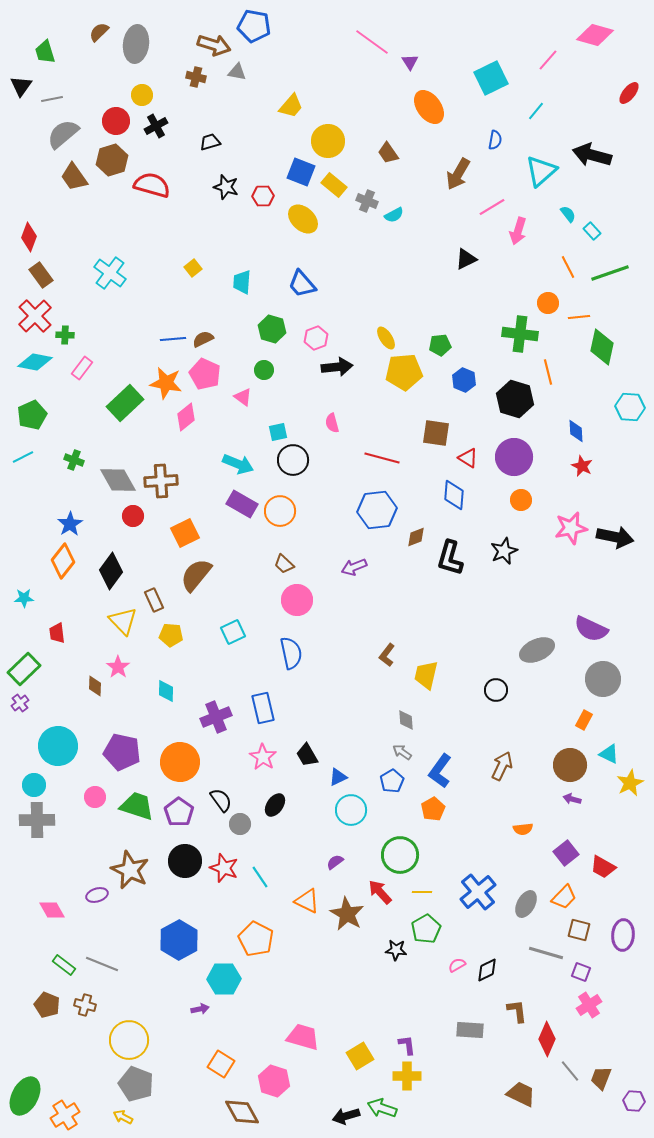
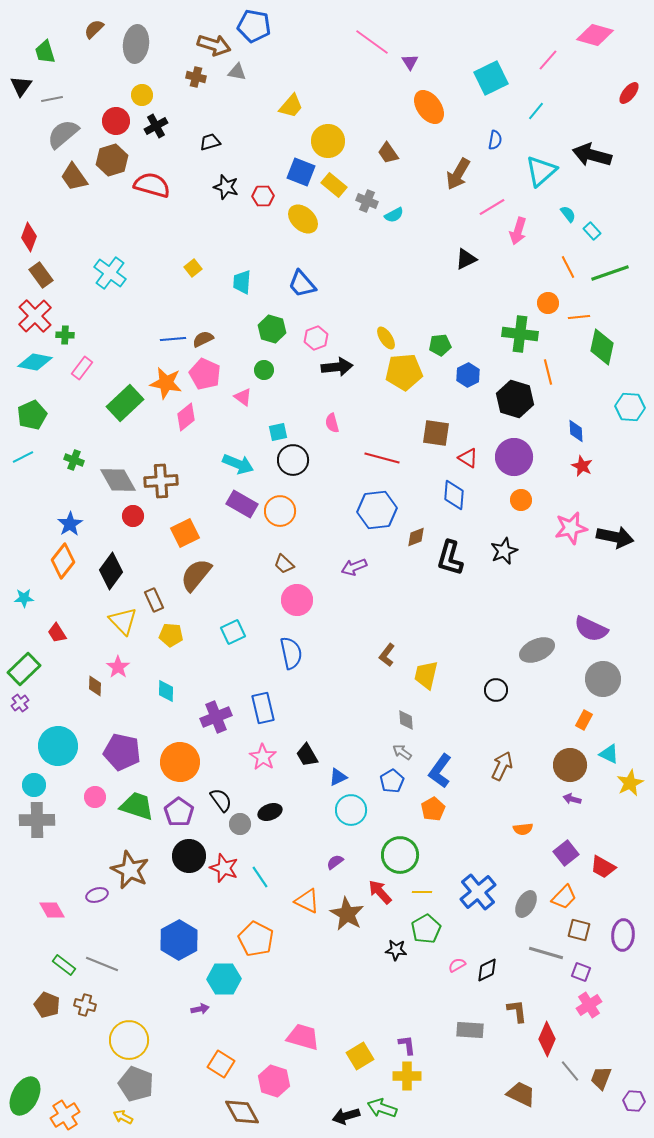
brown semicircle at (99, 32): moved 5 px left, 3 px up
blue hexagon at (464, 380): moved 4 px right, 5 px up; rotated 10 degrees clockwise
red trapezoid at (57, 633): rotated 25 degrees counterclockwise
black ellipse at (275, 805): moved 5 px left, 7 px down; rotated 35 degrees clockwise
black circle at (185, 861): moved 4 px right, 5 px up
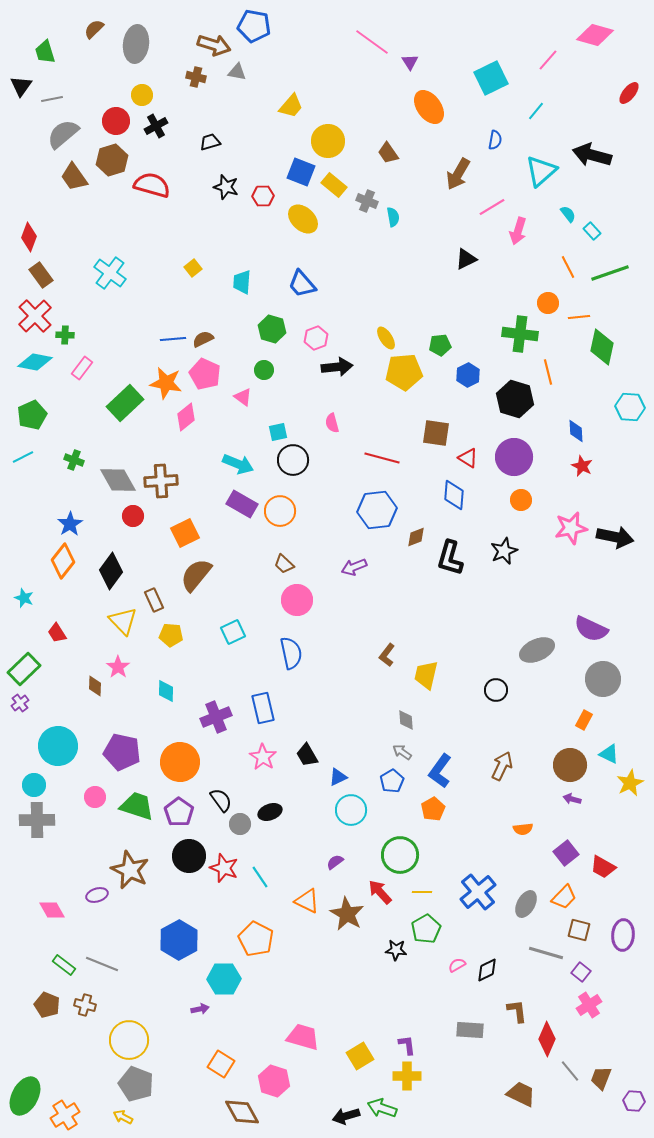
cyan semicircle at (394, 215): moved 1 px left, 2 px down; rotated 72 degrees counterclockwise
cyan star at (24, 598): rotated 24 degrees clockwise
purple square at (581, 972): rotated 18 degrees clockwise
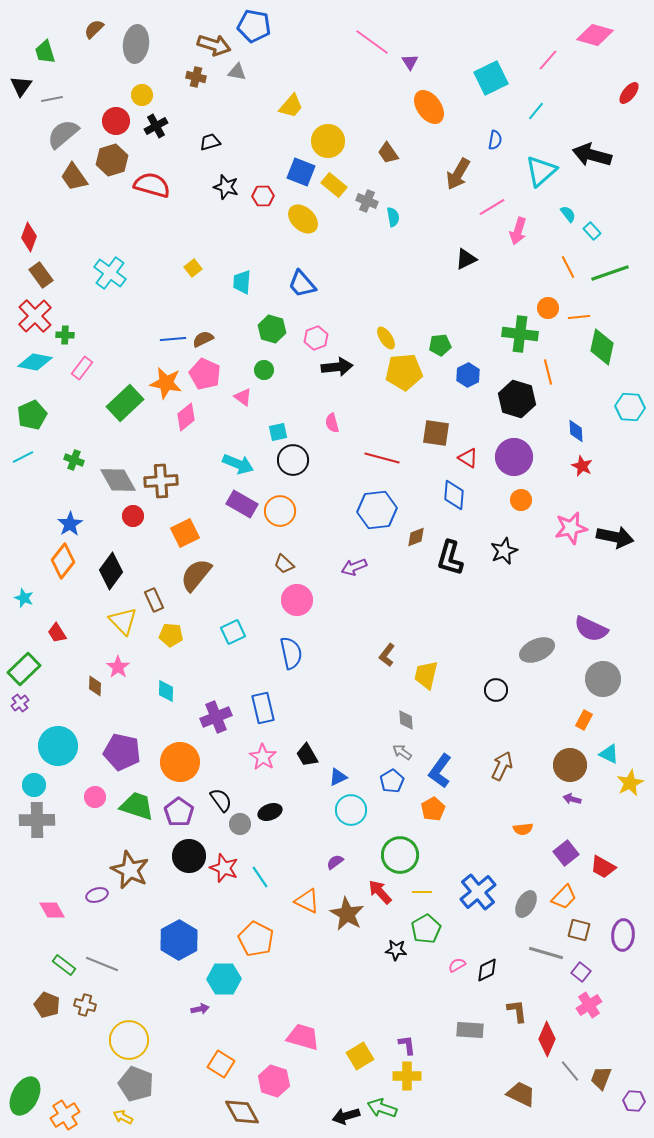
orange circle at (548, 303): moved 5 px down
black hexagon at (515, 399): moved 2 px right
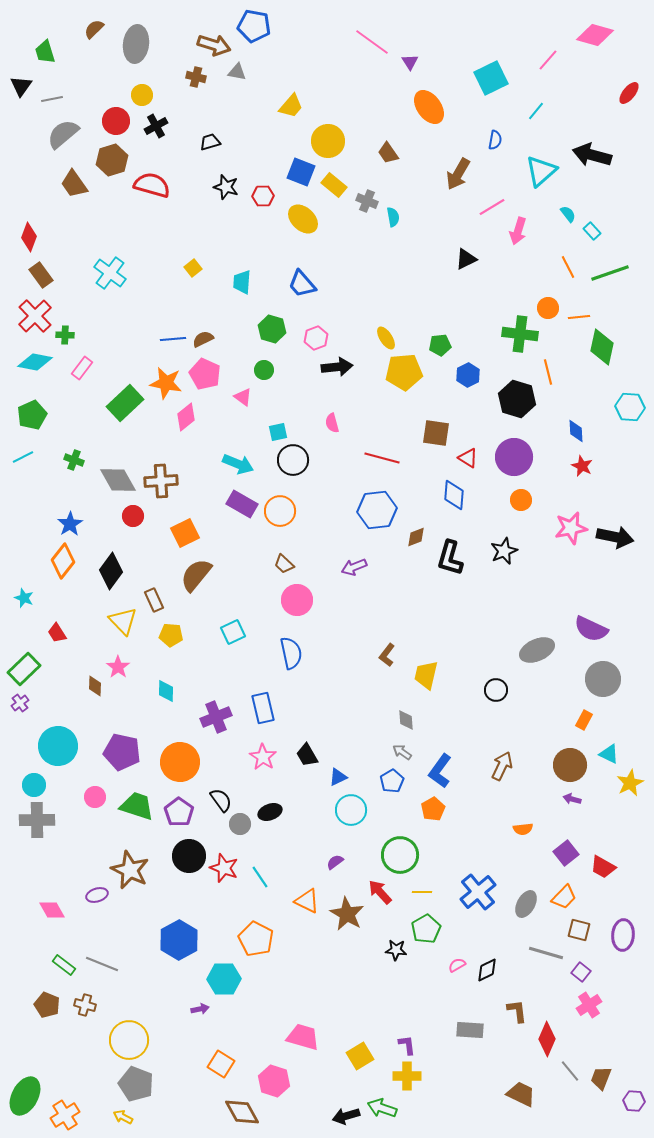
brown trapezoid at (74, 177): moved 7 px down
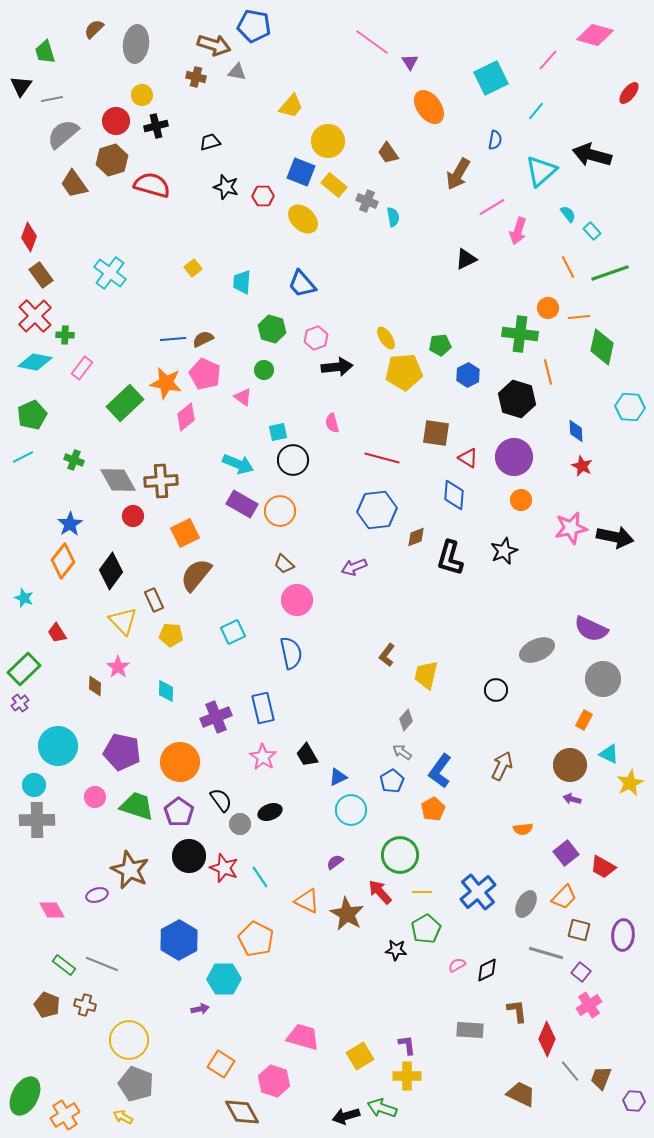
black cross at (156, 126): rotated 15 degrees clockwise
gray diamond at (406, 720): rotated 45 degrees clockwise
